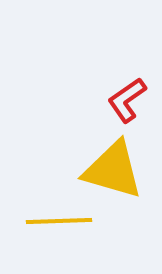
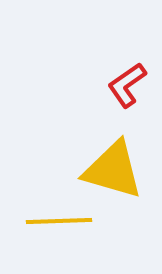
red L-shape: moved 15 px up
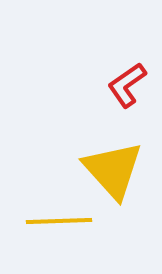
yellow triangle: rotated 32 degrees clockwise
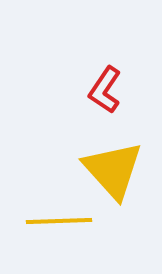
red L-shape: moved 22 px left, 5 px down; rotated 21 degrees counterclockwise
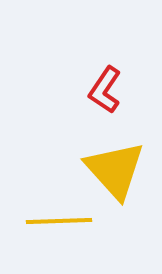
yellow triangle: moved 2 px right
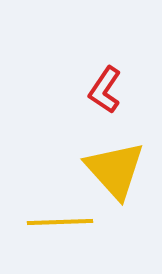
yellow line: moved 1 px right, 1 px down
